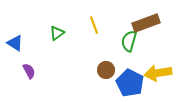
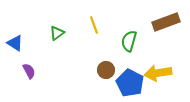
brown rectangle: moved 20 px right, 1 px up
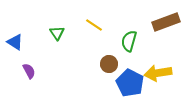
yellow line: rotated 36 degrees counterclockwise
green triangle: rotated 28 degrees counterclockwise
blue triangle: moved 1 px up
brown circle: moved 3 px right, 6 px up
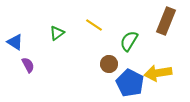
brown rectangle: moved 1 px up; rotated 48 degrees counterclockwise
green triangle: rotated 28 degrees clockwise
green semicircle: rotated 15 degrees clockwise
purple semicircle: moved 1 px left, 6 px up
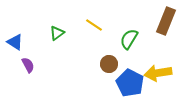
green semicircle: moved 2 px up
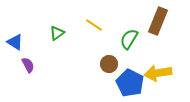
brown rectangle: moved 8 px left
